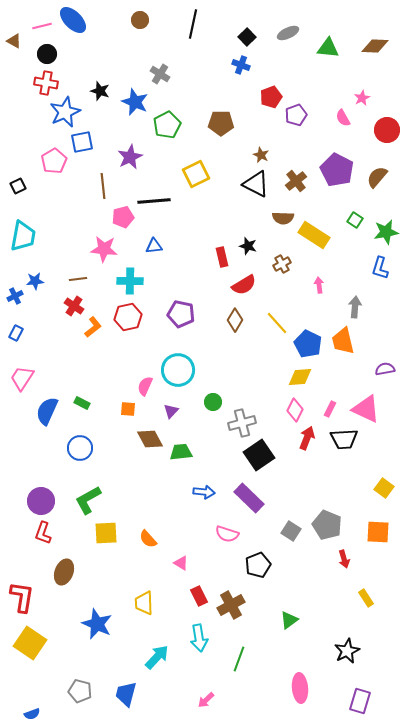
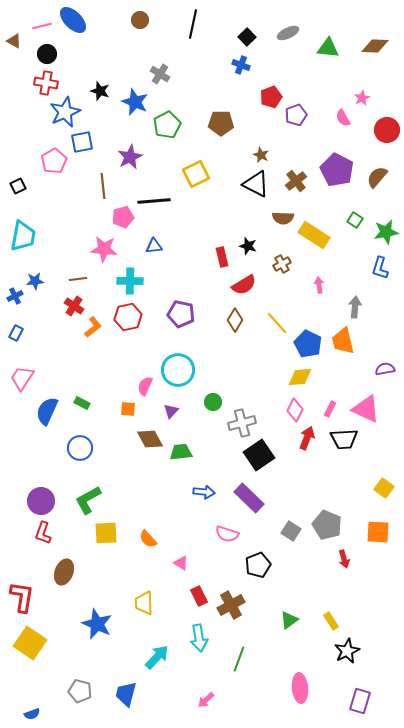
yellow rectangle at (366, 598): moved 35 px left, 23 px down
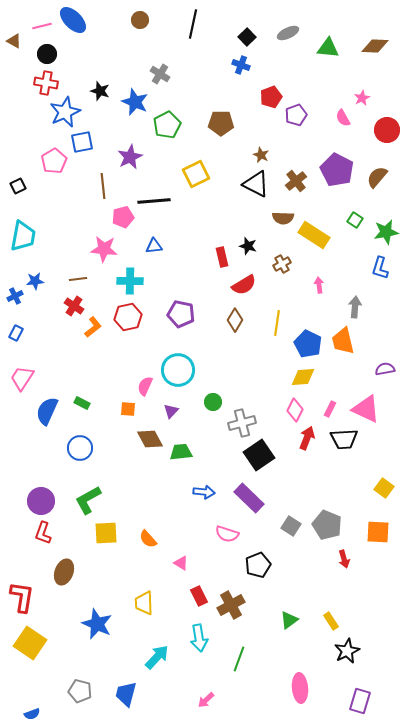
yellow line at (277, 323): rotated 50 degrees clockwise
yellow diamond at (300, 377): moved 3 px right
gray square at (291, 531): moved 5 px up
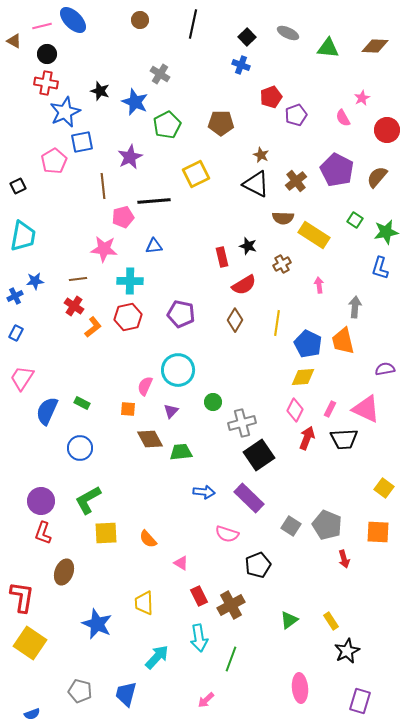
gray ellipse at (288, 33): rotated 50 degrees clockwise
green line at (239, 659): moved 8 px left
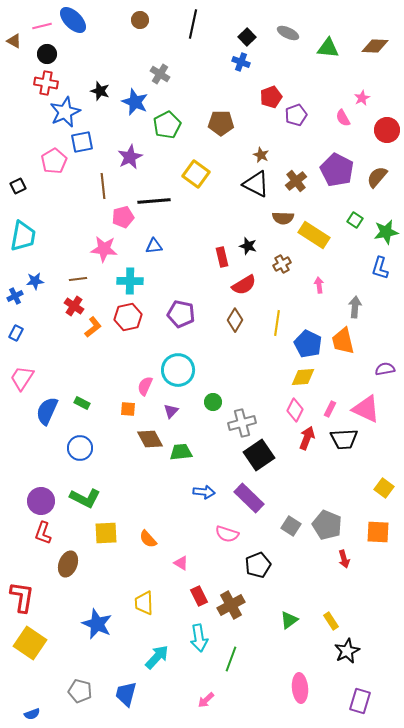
blue cross at (241, 65): moved 3 px up
yellow square at (196, 174): rotated 28 degrees counterclockwise
green L-shape at (88, 500): moved 3 px left, 2 px up; rotated 124 degrees counterclockwise
brown ellipse at (64, 572): moved 4 px right, 8 px up
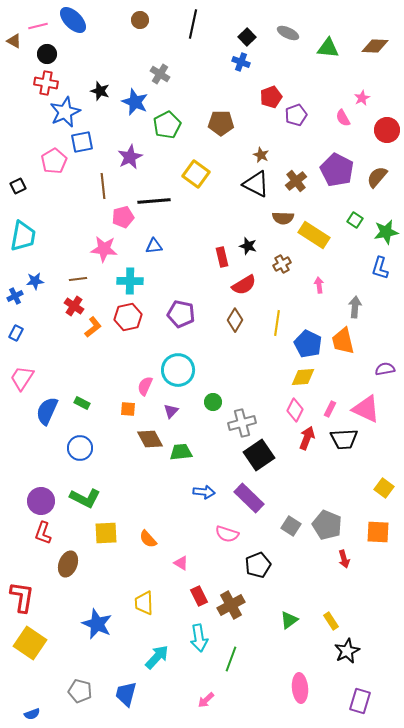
pink line at (42, 26): moved 4 px left
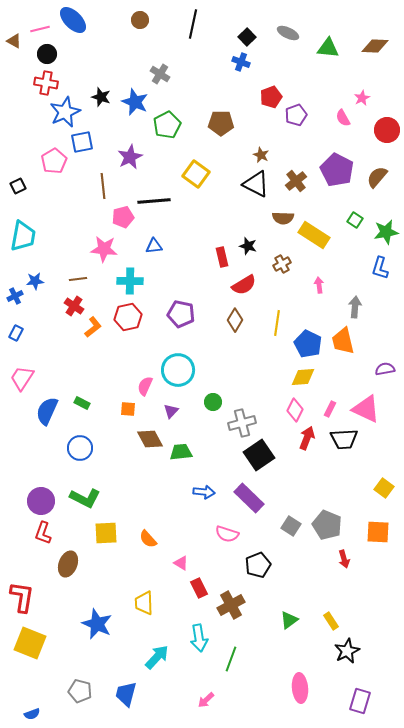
pink line at (38, 26): moved 2 px right, 3 px down
black star at (100, 91): moved 1 px right, 6 px down
red rectangle at (199, 596): moved 8 px up
yellow square at (30, 643): rotated 12 degrees counterclockwise
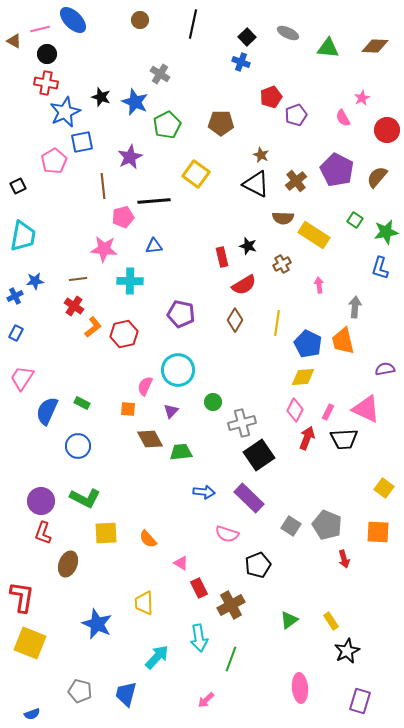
red hexagon at (128, 317): moved 4 px left, 17 px down
pink rectangle at (330, 409): moved 2 px left, 3 px down
blue circle at (80, 448): moved 2 px left, 2 px up
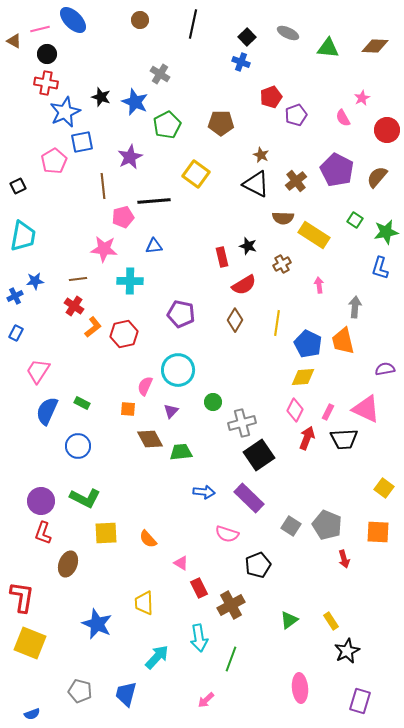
pink trapezoid at (22, 378): moved 16 px right, 7 px up
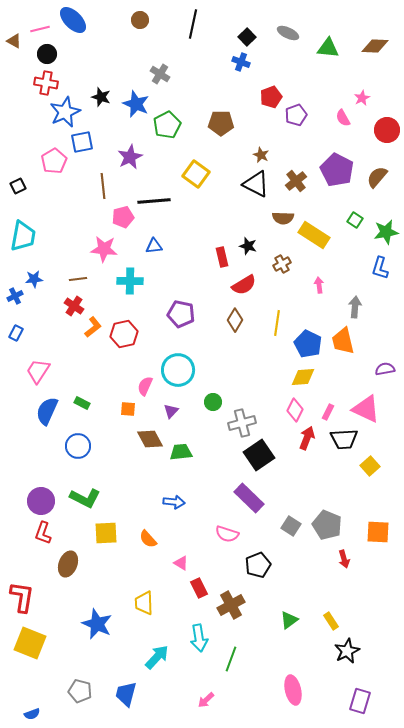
blue star at (135, 102): moved 1 px right, 2 px down
blue star at (35, 281): moved 1 px left, 2 px up
yellow square at (384, 488): moved 14 px left, 22 px up; rotated 12 degrees clockwise
blue arrow at (204, 492): moved 30 px left, 10 px down
pink ellipse at (300, 688): moved 7 px left, 2 px down; rotated 8 degrees counterclockwise
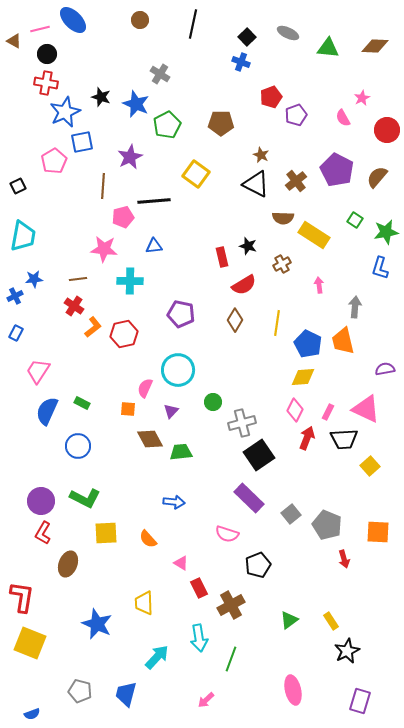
brown line at (103, 186): rotated 10 degrees clockwise
pink semicircle at (145, 386): moved 2 px down
gray square at (291, 526): moved 12 px up; rotated 18 degrees clockwise
red L-shape at (43, 533): rotated 10 degrees clockwise
